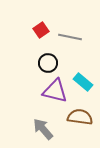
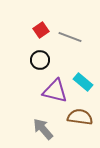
gray line: rotated 10 degrees clockwise
black circle: moved 8 px left, 3 px up
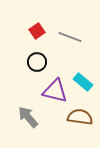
red square: moved 4 px left, 1 px down
black circle: moved 3 px left, 2 px down
gray arrow: moved 15 px left, 12 px up
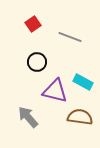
red square: moved 4 px left, 7 px up
cyan rectangle: rotated 12 degrees counterclockwise
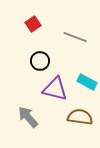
gray line: moved 5 px right
black circle: moved 3 px right, 1 px up
cyan rectangle: moved 4 px right
purple triangle: moved 2 px up
